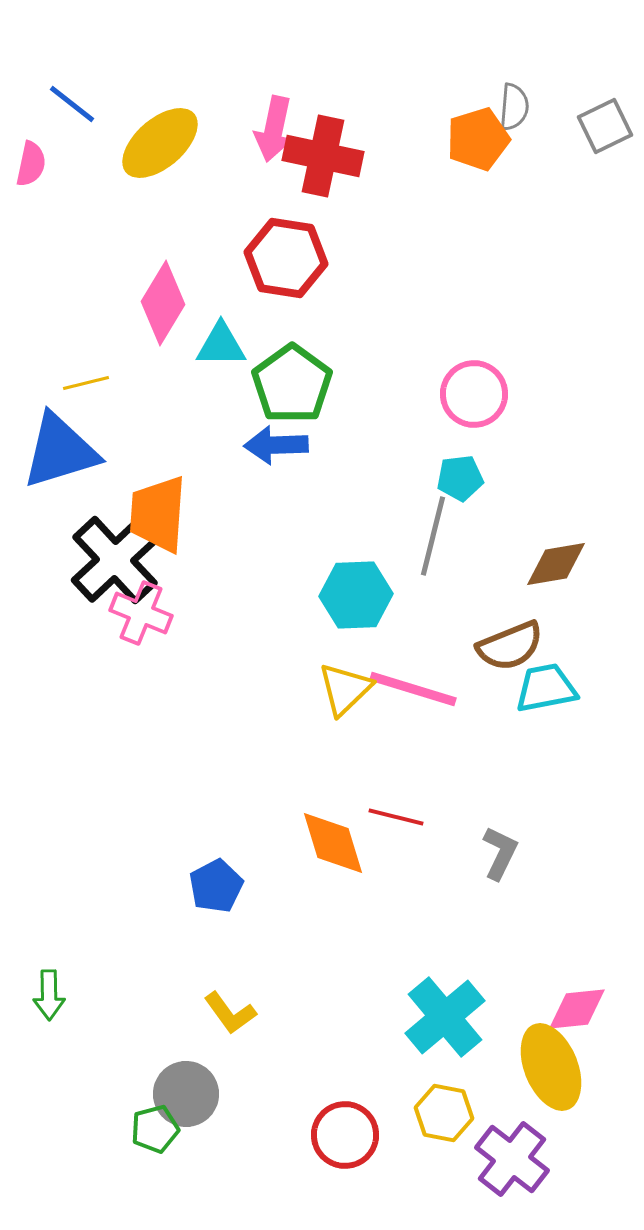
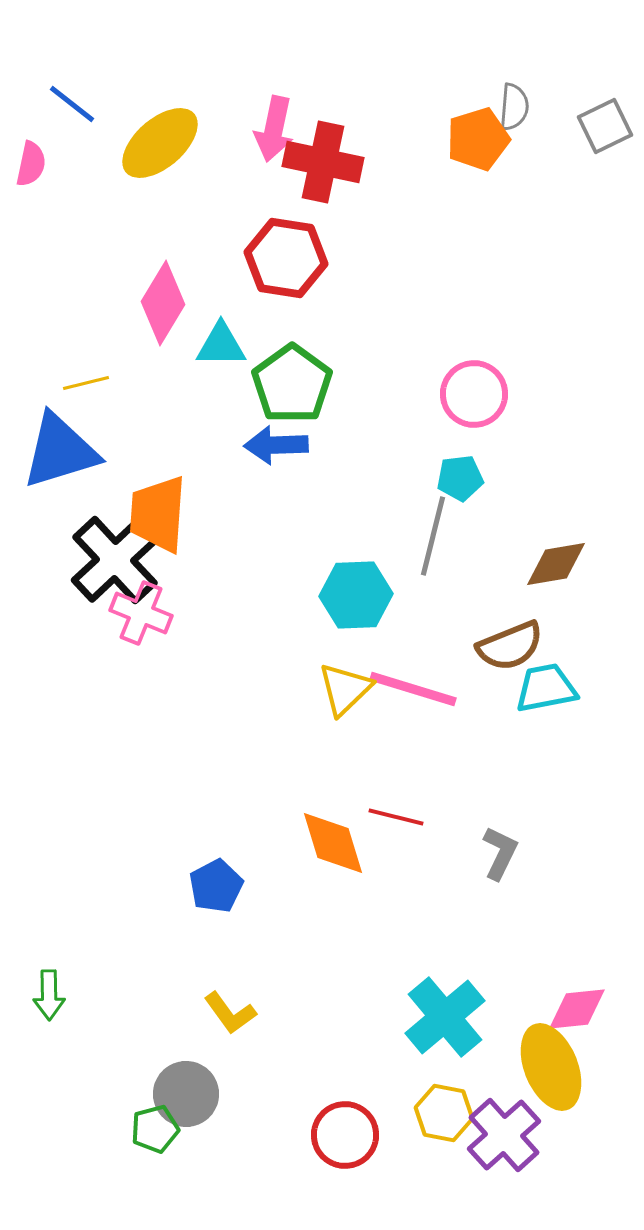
red cross at (323, 156): moved 6 px down
purple cross at (512, 1159): moved 8 px left, 24 px up; rotated 10 degrees clockwise
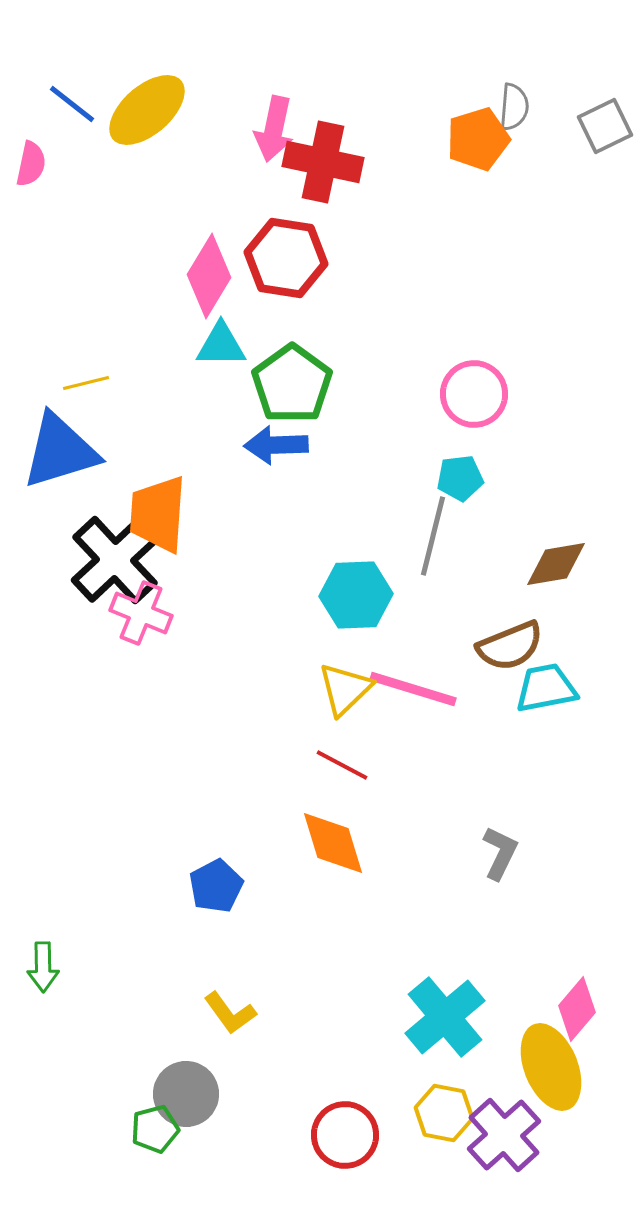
yellow ellipse at (160, 143): moved 13 px left, 33 px up
pink diamond at (163, 303): moved 46 px right, 27 px up
red line at (396, 817): moved 54 px left, 52 px up; rotated 14 degrees clockwise
green arrow at (49, 995): moved 6 px left, 28 px up
pink diamond at (577, 1009): rotated 44 degrees counterclockwise
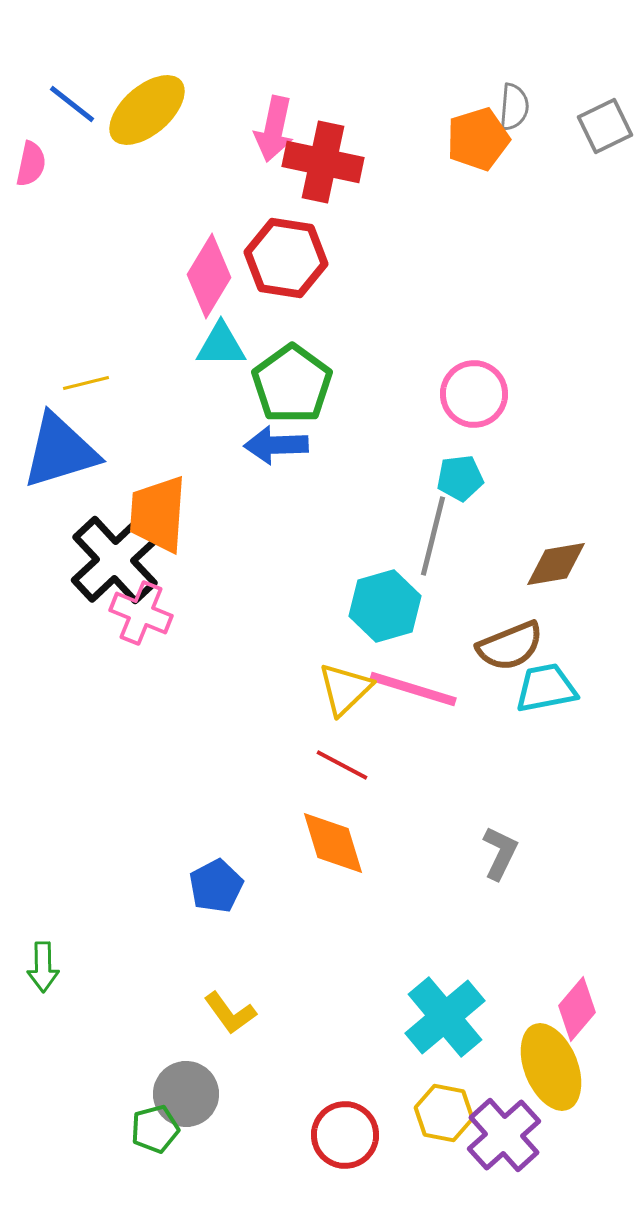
cyan hexagon at (356, 595): moved 29 px right, 11 px down; rotated 14 degrees counterclockwise
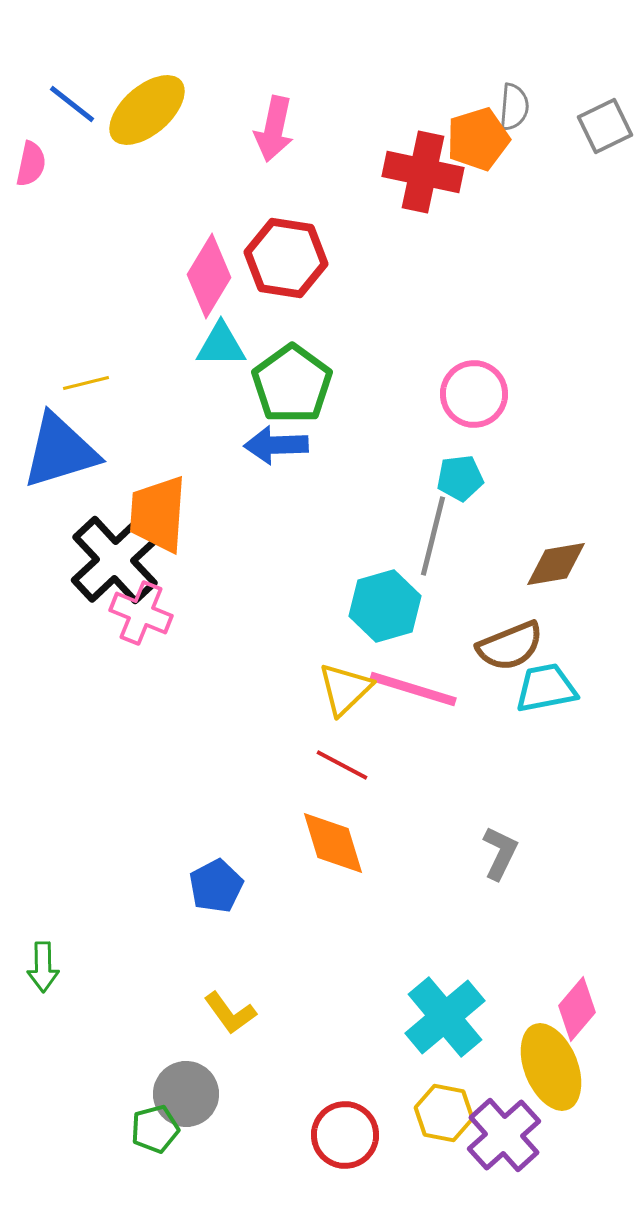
red cross at (323, 162): moved 100 px right, 10 px down
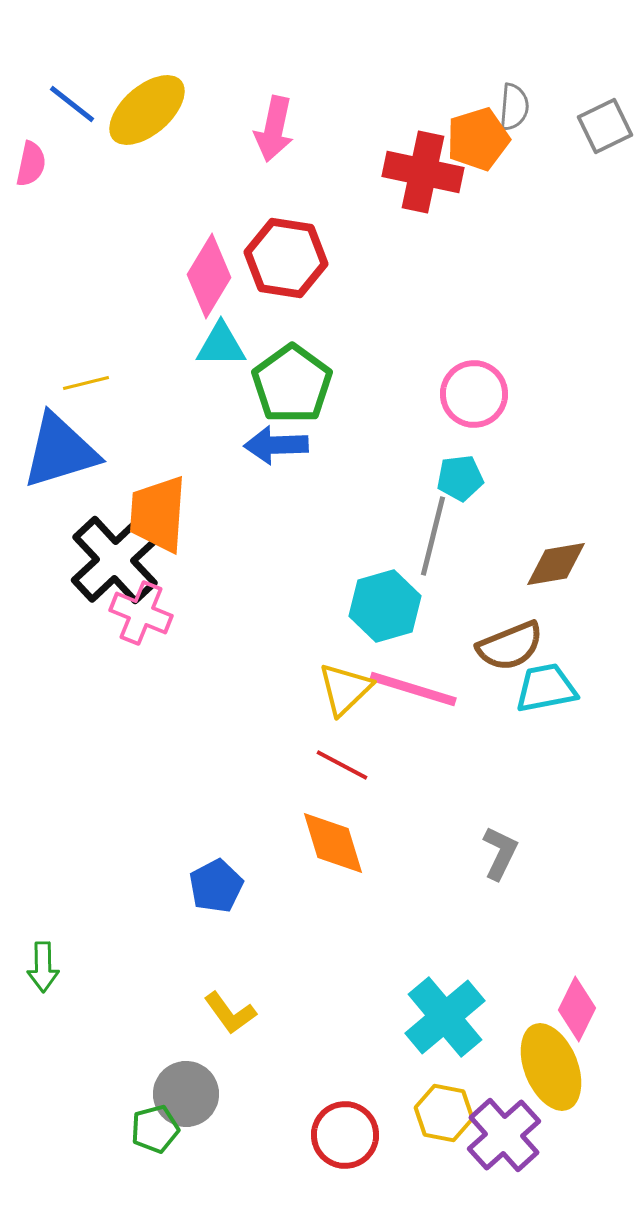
pink diamond at (577, 1009): rotated 14 degrees counterclockwise
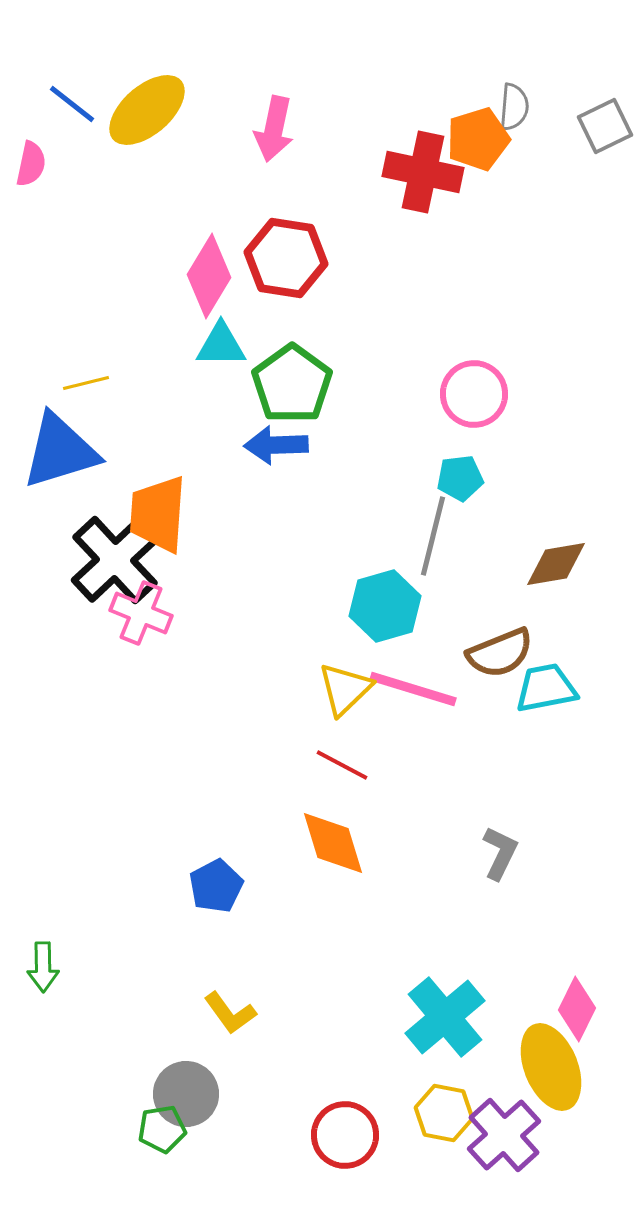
brown semicircle at (510, 646): moved 10 px left, 7 px down
green pentagon at (155, 1129): moved 7 px right; rotated 6 degrees clockwise
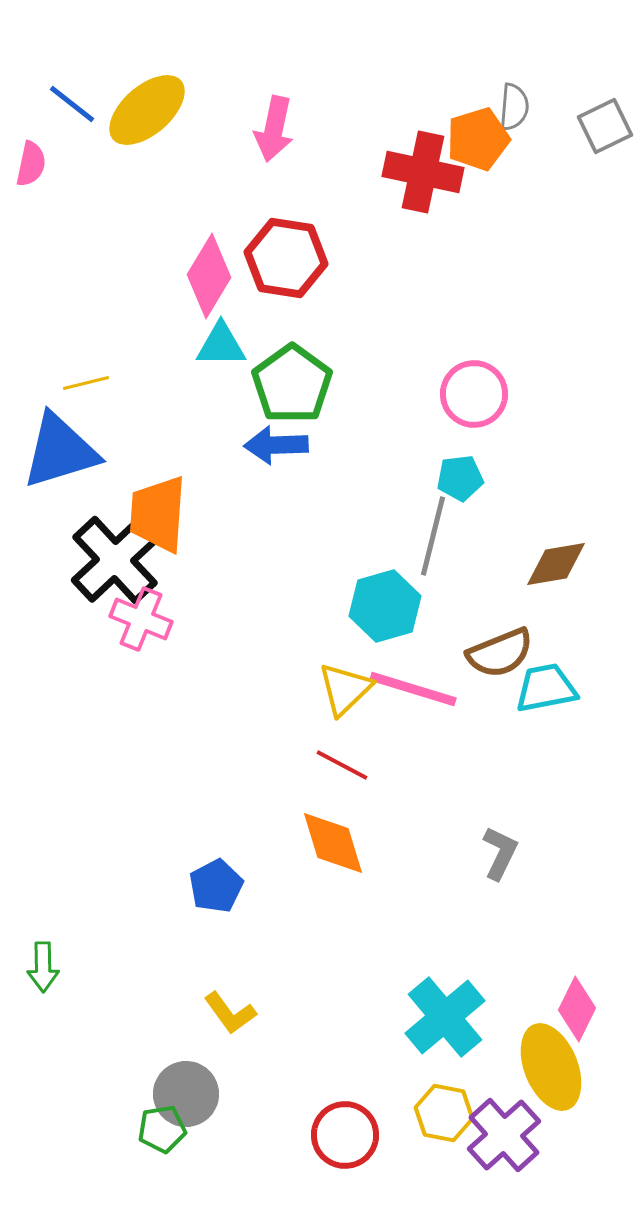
pink cross at (141, 613): moved 6 px down
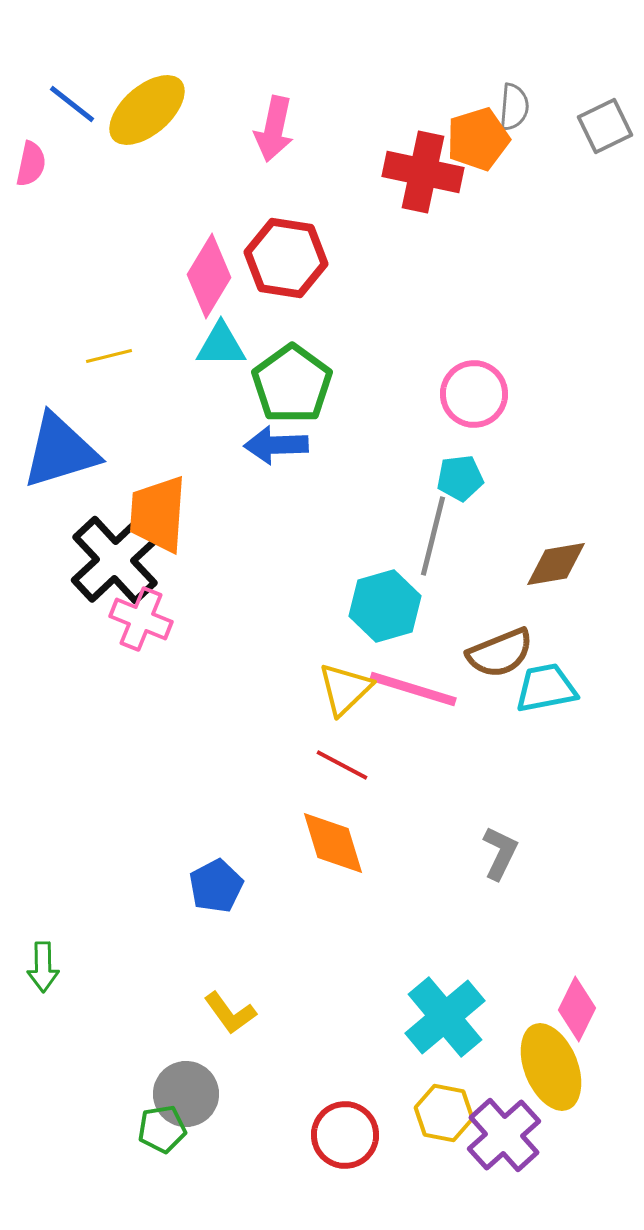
yellow line at (86, 383): moved 23 px right, 27 px up
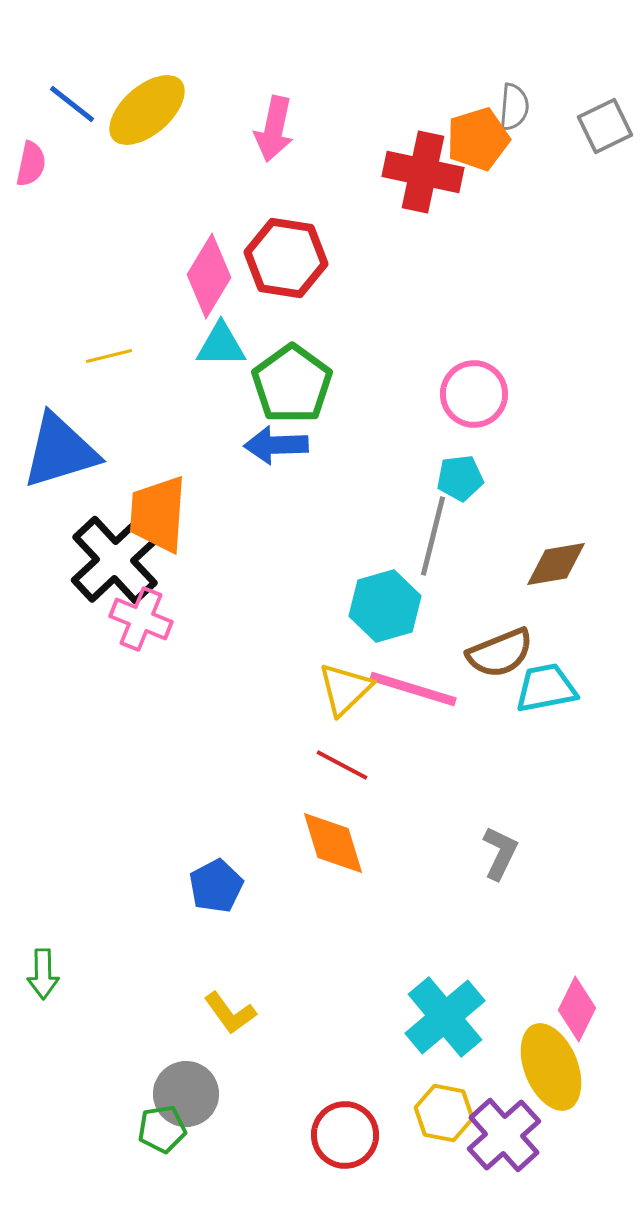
green arrow at (43, 967): moved 7 px down
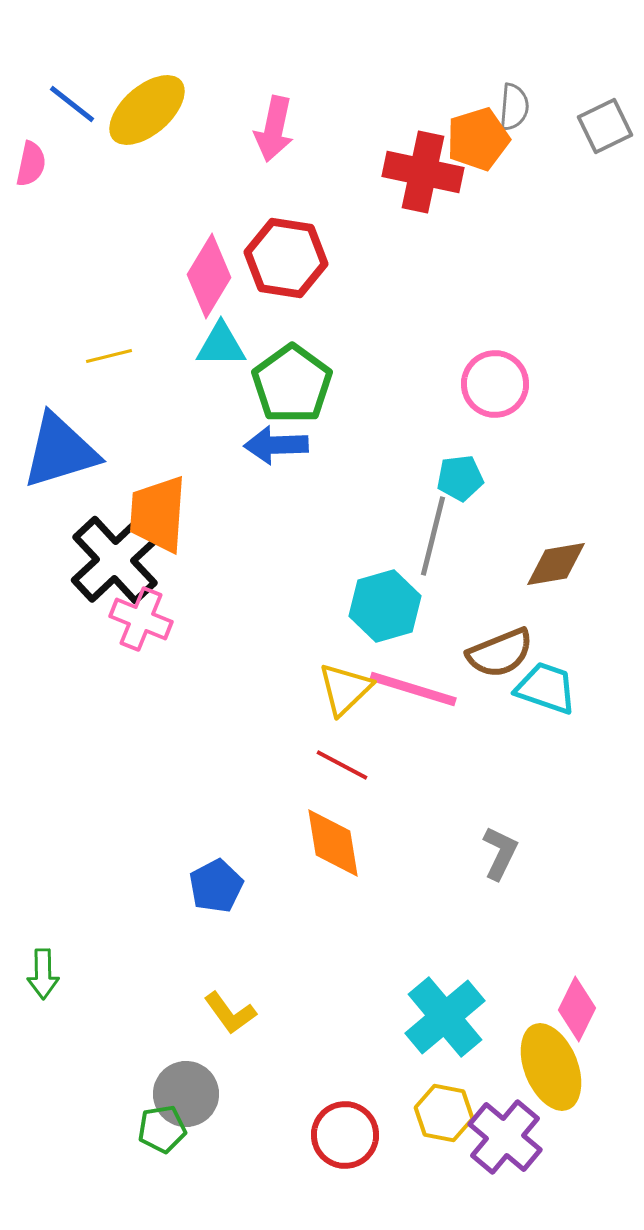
pink circle at (474, 394): moved 21 px right, 10 px up
cyan trapezoid at (546, 688): rotated 30 degrees clockwise
orange diamond at (333, 843): rotated 8 degrees clockwise
purple cross at (504, 1135): moved 1 px right, 2 px down; rotated 8 degrees counterclockwise
